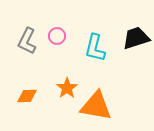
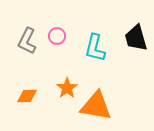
black trapezoid: rotated 88 degrees counterclockwise
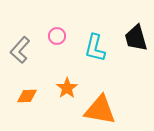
gray L-shape: moved 7 px left, 9 px down; rotated 16 degrees clockwise
orange triangle: moved 4 px right, 4 px down
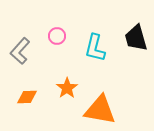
gray L-shape: moved 1 px down
orange diamond: moved 1 px down
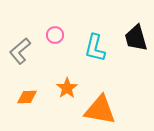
pink circle: moved 2 px left, 1 px up
gray L-shape: rotated 8 degrees clockwise
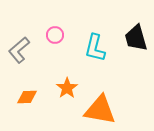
gray L-shape: moved 1 px left, 1 px up
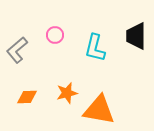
black trapezoid: moved 2 px up; rotated 16 degrees clockwise
gray L-shape: moved 2 px left
orange star: moved 5 px down; rotated 20 degrees clockwise
orange triangle: moved 1 px left
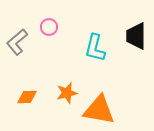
pink circle: moved 6 px left, 8 px up
gray L-shape: moved 8 px up
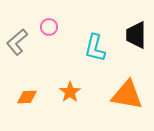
black trapezoid: moved 1 px up
orange star: moved 3 px right, 1 px up; rotated 20 degrees counterclockwise
orange triangle: moved 28 px right, 15 px up
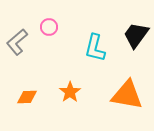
black trapezoid: rotated 36 degrees clockwise
